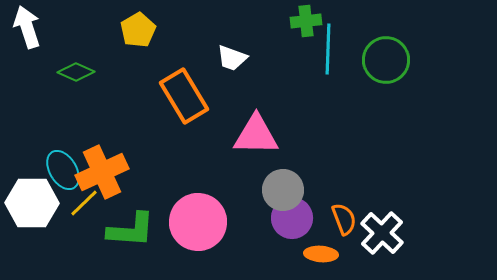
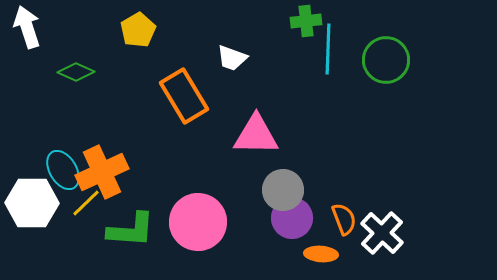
yellow line: moved 2 px right
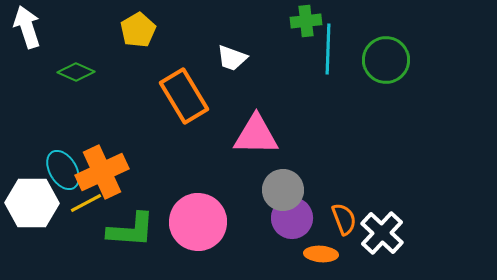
yellow line: rotated 16 degrees clockwise
